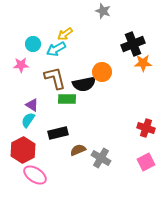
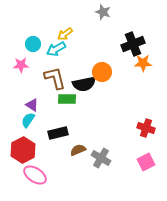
gray star: moved 1 px down
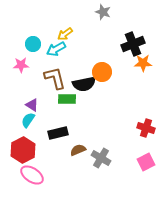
pink ellipse: moved 3 px left
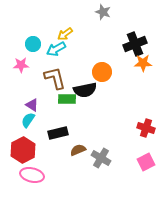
black cross: moved 2 px right
black semicircle: moved 1 px right, 6 px down
pink ellipse: rotated 20 degrees counterclockwise
